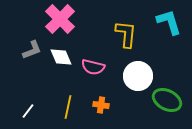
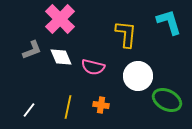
white line: moved 1 px right, 1 px up
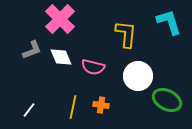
yellow line: moved 5 px right
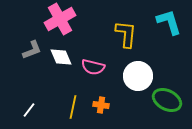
pink cross: rotated 16 degrees clockwise
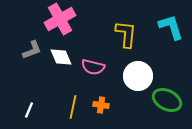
cyan L-shape: moved 2 px right, 5 px down
white line: rotated 14 degrees counterclockwise
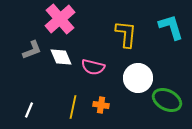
pink cross: rotated 12 degrees counterclockwise
white circle: moved 2 px down
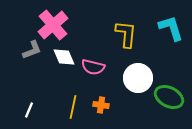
pink cross: moved 7 px left, 6 px down
cyan L-shape: moved 1 px down
white diamond: moved 3 px right
green ellipse: moved 2 px right, 3 px up
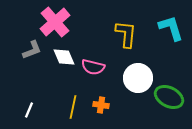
pink cross: moved 2 px right, 3 px up
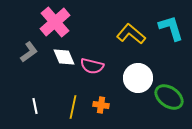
yellow L-shape: moved 5 px right; rotated 56 degrees counterclockwise
gray L-shape: moved 3 px left, 2 px down; rotated 15 degrees counterclockwise
pink semicircle: moved 1 px left, 1 px up
green ellipse: rotated 8 degrees clockwise
white line: moved 6 px right, 4 px up; rotated 35 degrees counterclockwise
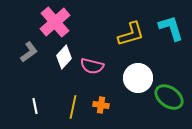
yellow L-shape: rotated 124 degrees clockwise
white diamond: rotated 65 degrees clockwise
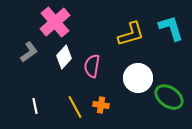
pink semicircle: rotated 85 degrees clockwise
yellow line: moved 2 px right; rotated 40 degrees counterclockwise
